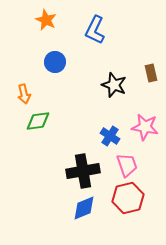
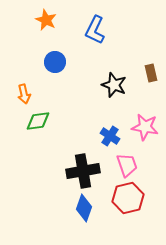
blue diamond: rotated 48 degrees counterclockwise
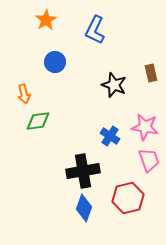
orange star: rotated 15 degrees clockwise
pink trapezoid: moved 22 px right, 5 px up
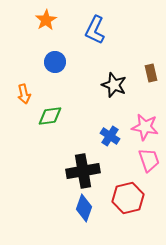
green diamond: moved 12 px right, 5 px up
